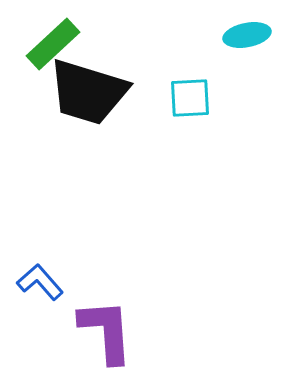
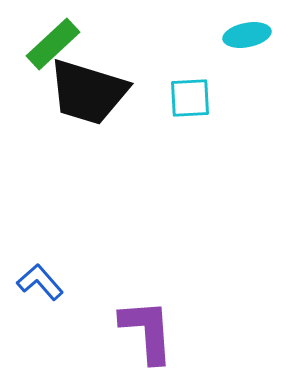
purple L-shape: moved 41 px right
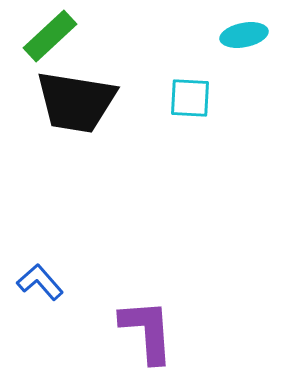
cyan ellipse: moved 3 px left
green rectangle: moved 3 px left, 8 px up
black trapezoid: moved 12 px left, 10 px down; rotated 8 degrees counterclockwise
cyan square: rotated 6 degrees clockwise
